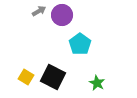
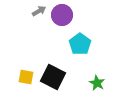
yellow square: rotated 21 degrees counterclockwise
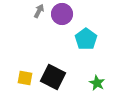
gray arrow: rotated 32 degrees counterclockwise
purple circle: moved 1 px up
cyan pentagon: moved 6 px right, 5 px up
yellow square: moved 1 px left, 1 px down
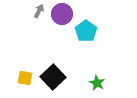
cyan pentagon: moved 8 px up
black square: rotated 20 degrees clockwise
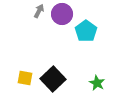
black square: moved 2 px down
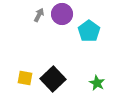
gray arrow: moved 4 px down
cyan pentagon: moved 3 px right
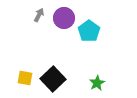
purple circle: moved 2 px right, 4 px down
green star: rotated 14 degrees clockwise
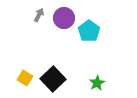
yellow square: rotated 21 degrees clockwise
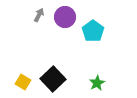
purple circle: moved 1 px right, 1 px up
cyan pentagon: moved 4 px right
yellow square: moved 2 px left, 4 px down
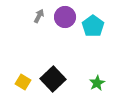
gray arrow: moved 1 px down
cyan pentagon: moved 5 px up
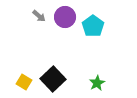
gray arrow: rotated 104 degrees clockwise
yellow square: moved 1 px right
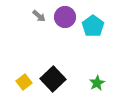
yellow square: rotated 21 degrees clockwise
